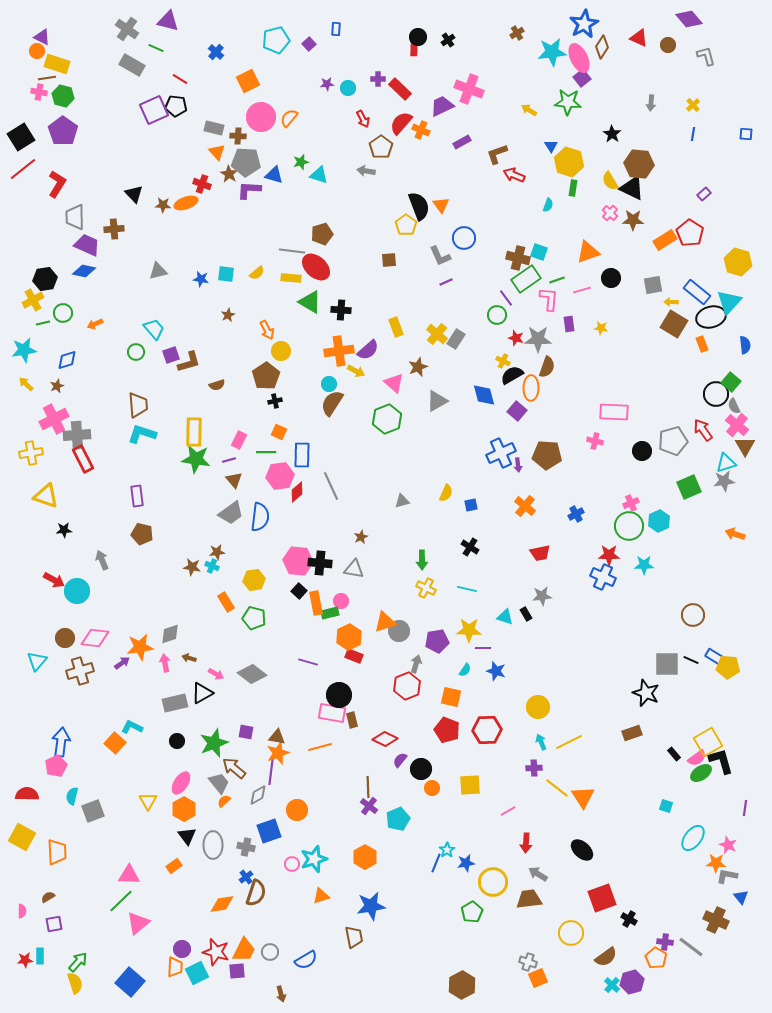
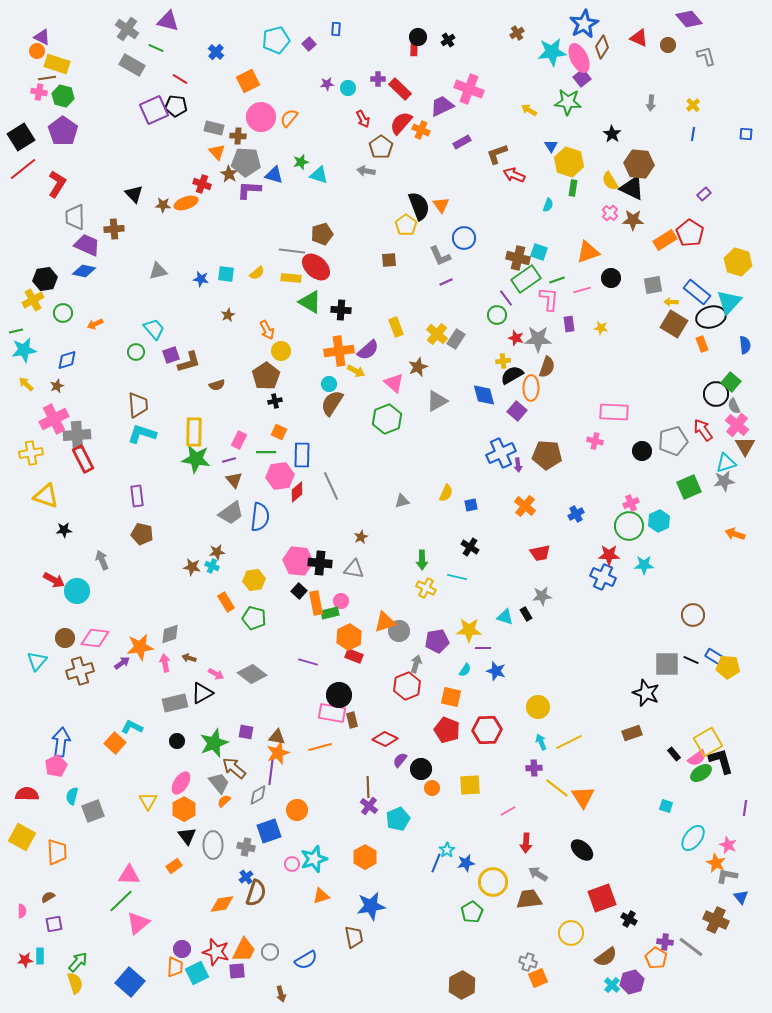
green line at (43, 323): moved 27 px left, 8 px down
yellow cross at (503, 361): rotated 32 degrees counterclockwise
cyan line at (467, 589): moved 10 px left, 12 px up
orange star at (716, 863): rotated 24 degrees clockwise
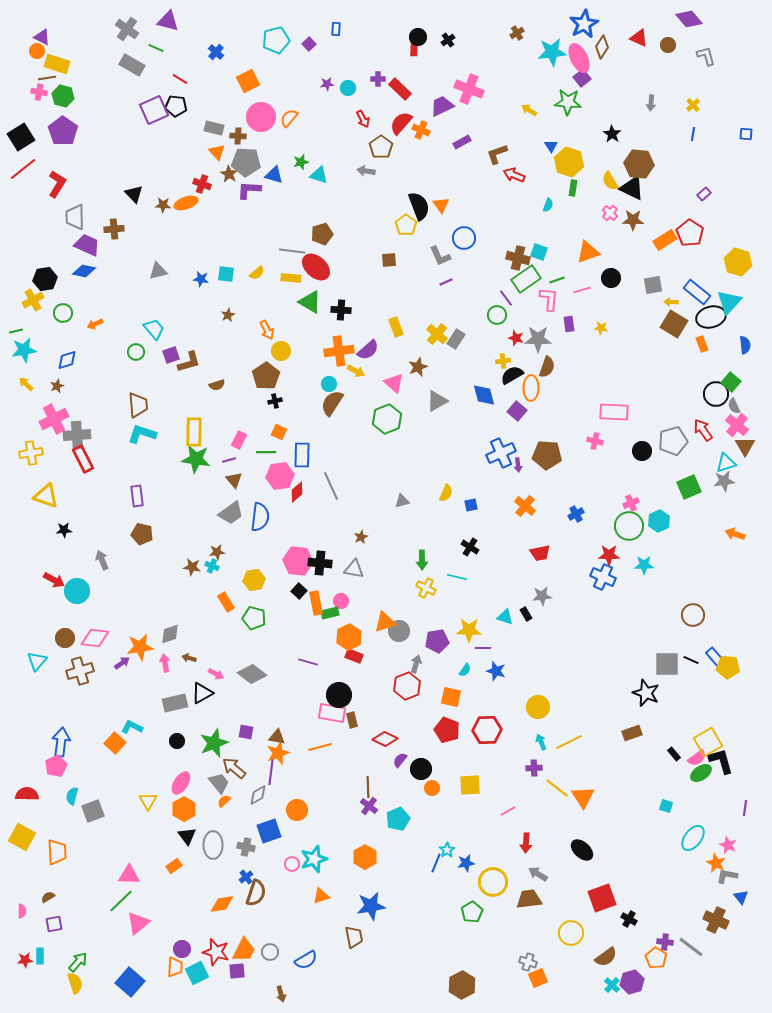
blue rectangle at (715, 657): rotated 18 degrees clockwise
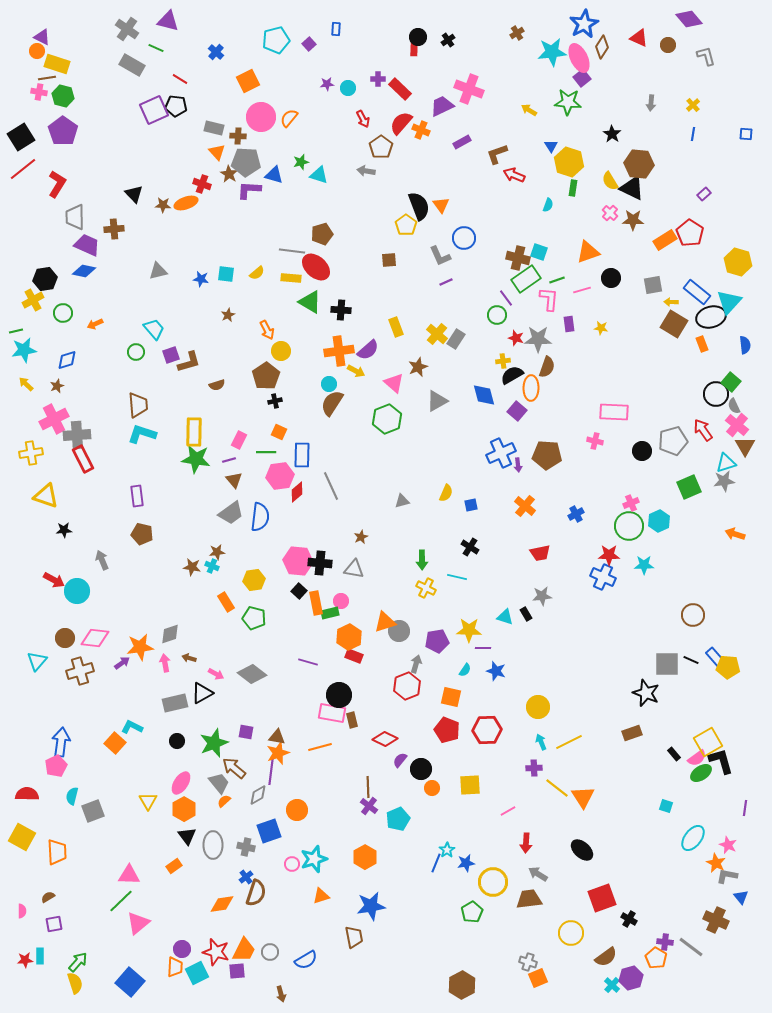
purple hexagon at (632, 982): moved 1 px left, 4 px up
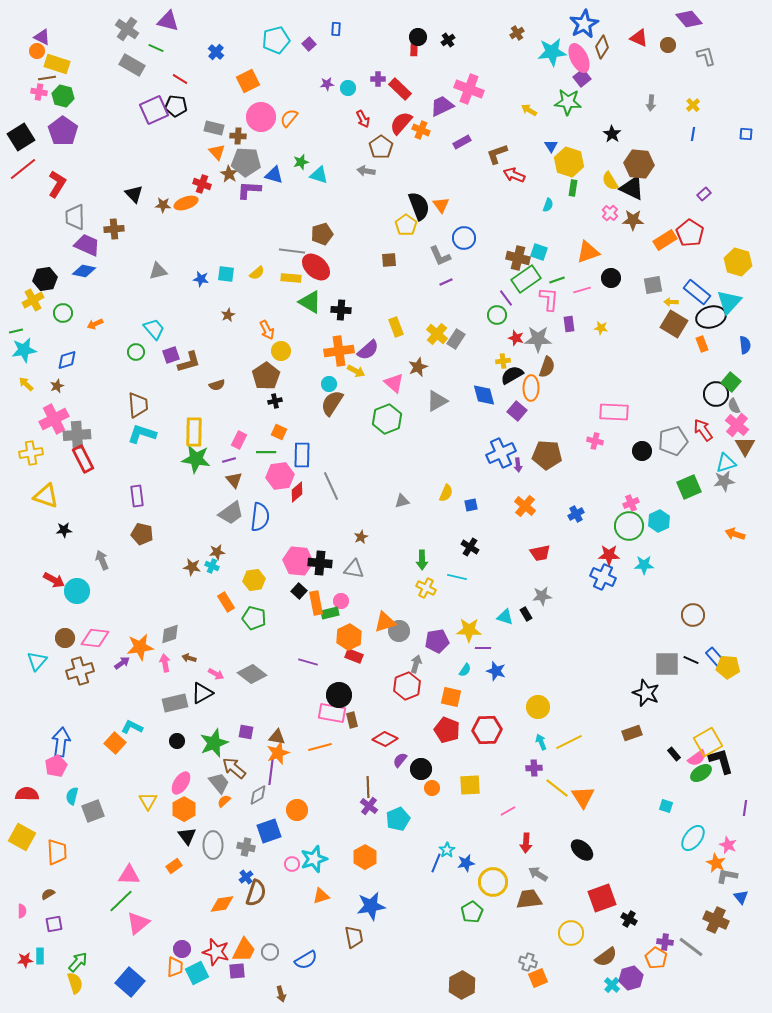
brown semicircle at (48, 897): moved 3 px up
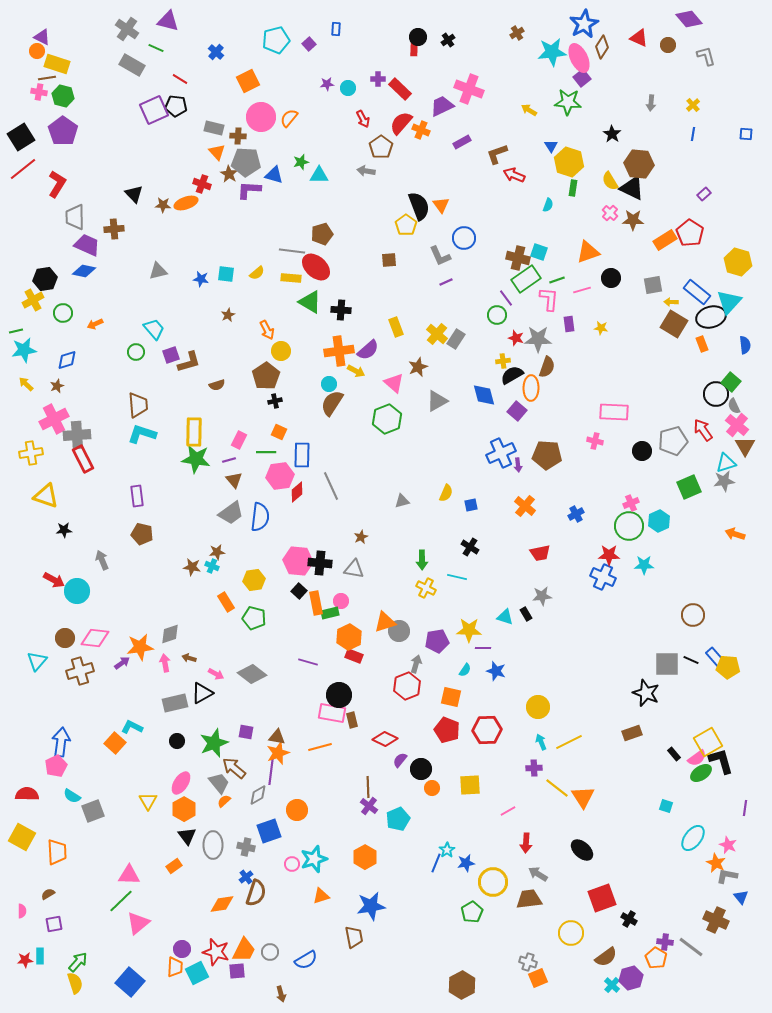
cyan triangle at (319, 175): rotated 18 degrees counterclockwise
cyan semicircle at (72, 796): rotated 72 degrees counterclockwise
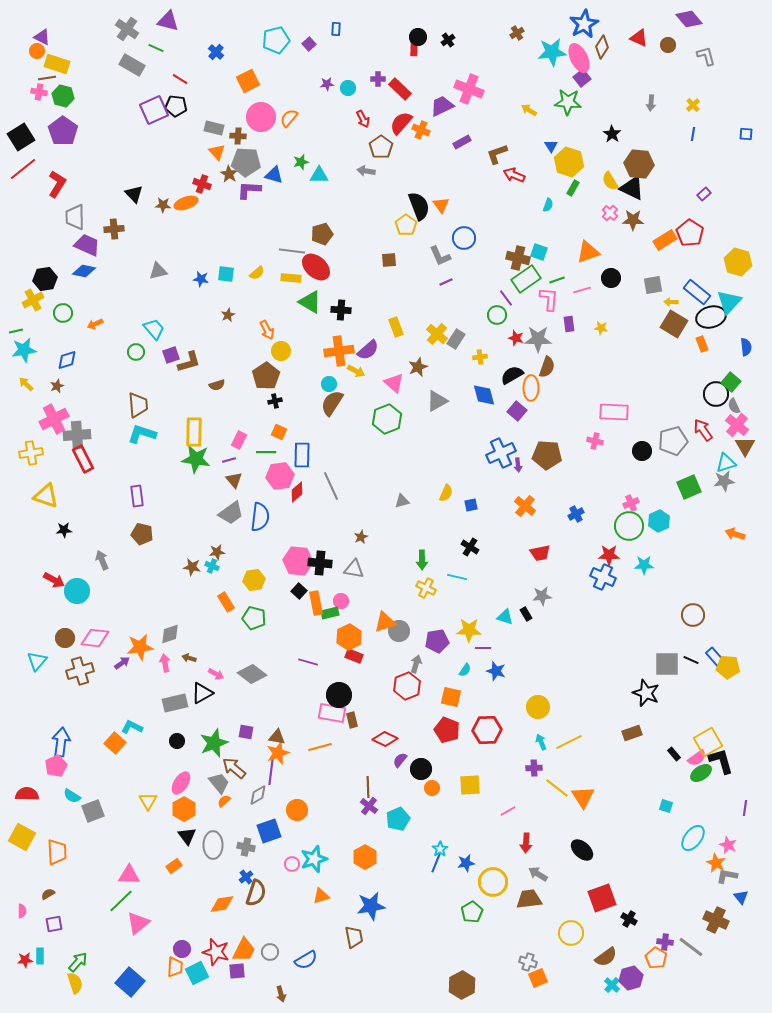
green rectangle at (573, 188): rotated 21 degrees clockwise
blue semicircle at (745, 345): moved 1 px right, 2 px down
yellow cross at (503, 361): moved 23 px left, 4 px up
cyan star at (447, 850): moved 7 px left, 1 px up
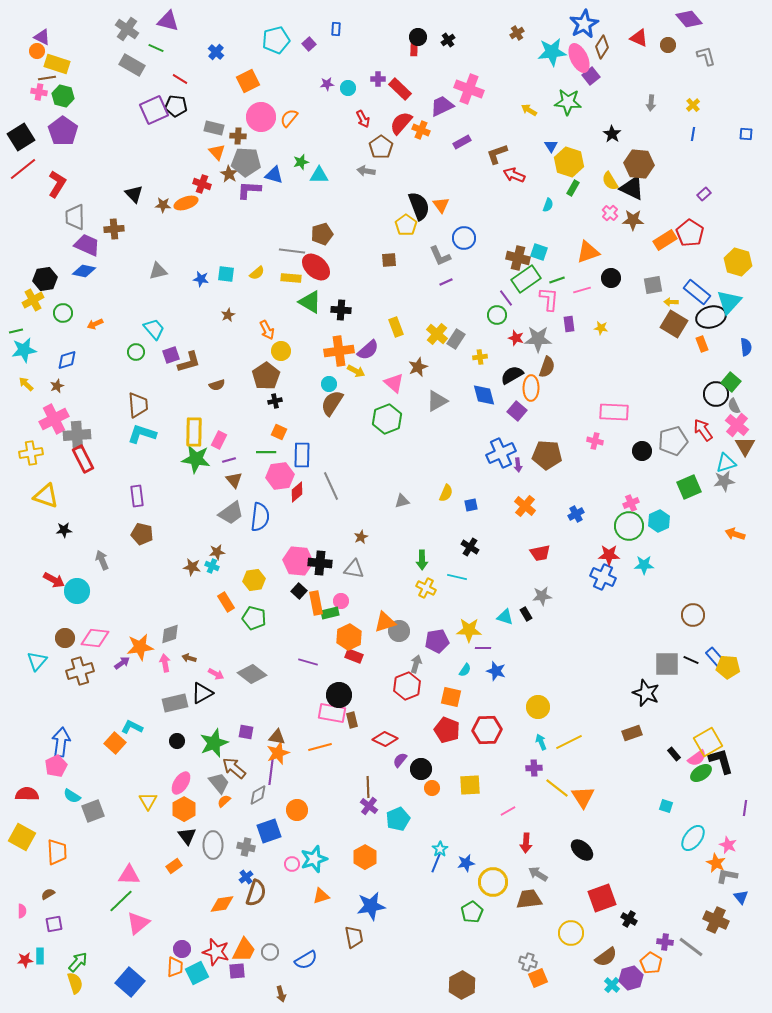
purple square at (582, 78): moved 9 px right, 2 px up
pink rectangle at (239, 440): moved 20 px left
orange pentagon at (656, 958): moved 5 px left, 5 px down
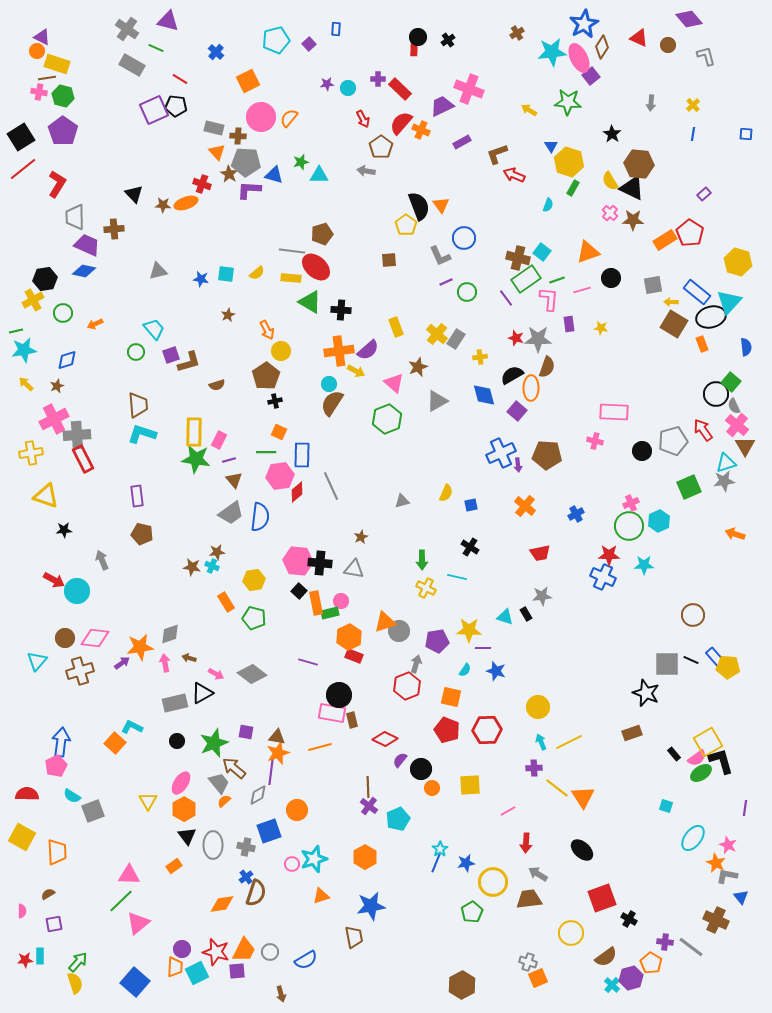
cyan square at (539, 252): moved 3 px right; rotated 18 degrees clockwise
green circle at (497, 315): moved 30 px left, 23 px up
blue square at (130, 982): moved 5 px right
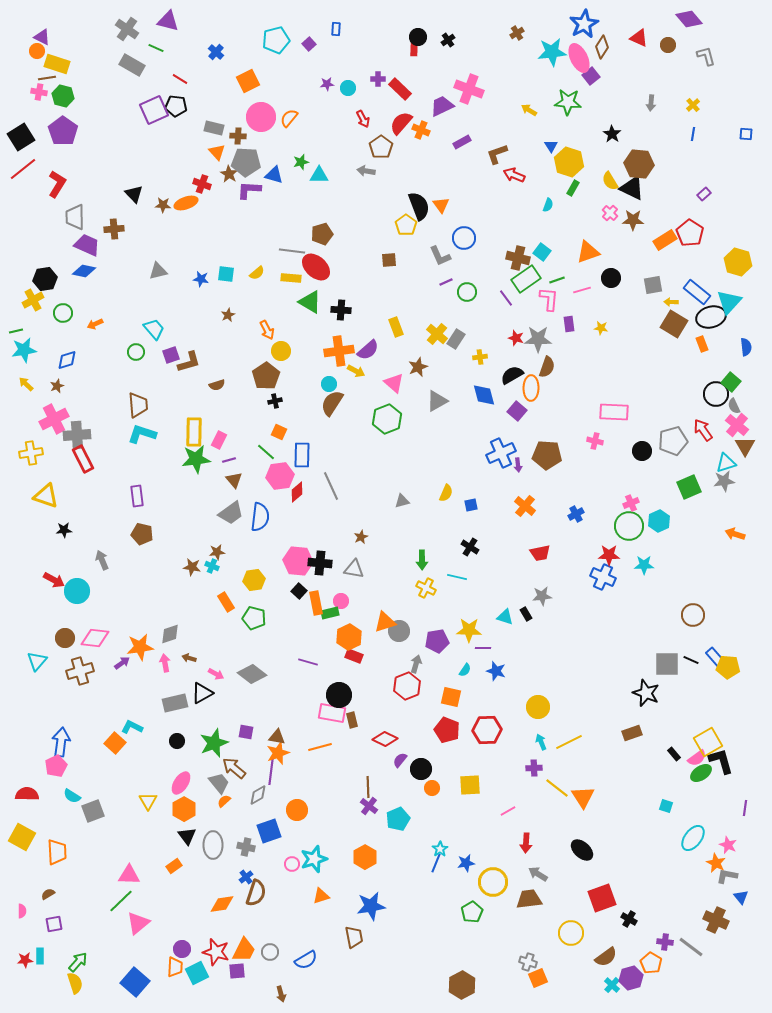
green line at (266, 452): rotated 42 degrees clockwise
green star at (196, 459): rotated 16 degrees counterclockwise
